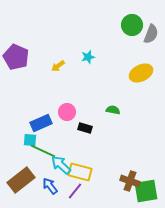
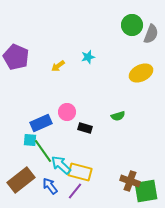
green semicircle: moved 5 px right, 6 px down; rotated 152 degrees clockwise
green line: rotated 30 degrees clockwise
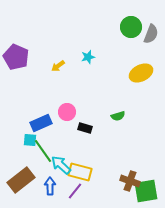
green circle: moved 1 px left, 2 px down
blue arrow: rotated 36 degrees clockwise
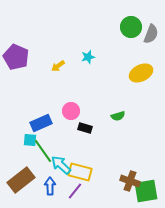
pink circle: moved 4 px right, 1 px up
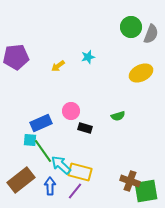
purple pentagon: rotated 30 degrees counterclockwise
